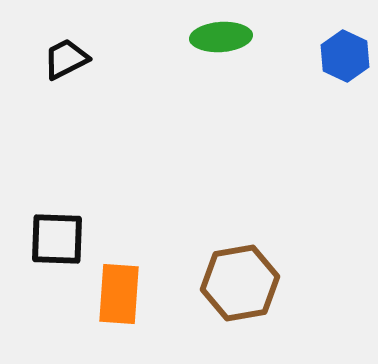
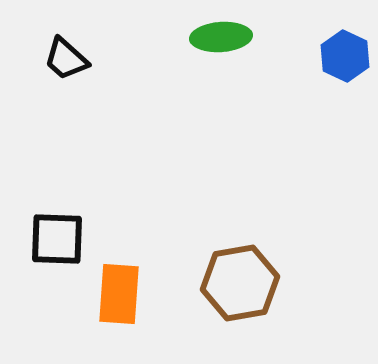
black trapezoid: rotated 111 degrees counterclockwise
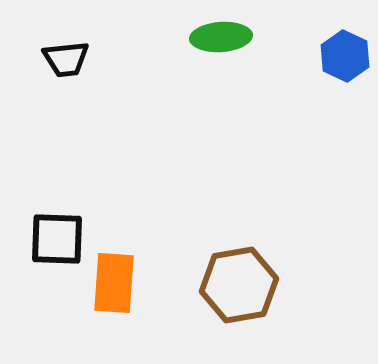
black trapezoid: rotated 48 degrees counterclockwise
brown hexagon: moved 1 px left, 2 px down
orange rectangle: moved 5 px left, 11 px up
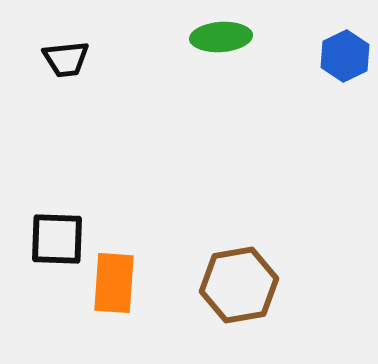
blue hexagon: rotated 9 degrees clockwise
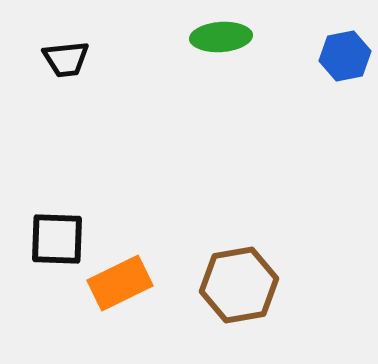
blue hexagon: rotated 15 degrees clockwise
orange rectangle: moved 6 px right; rotated 60 degrees clockwise
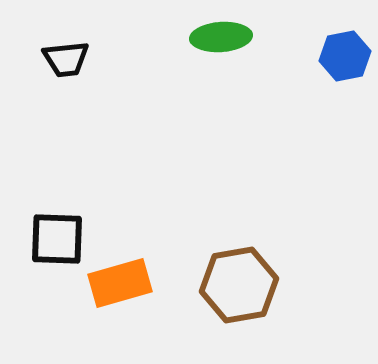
orange rectangle: rotated 10 degrees clockwise
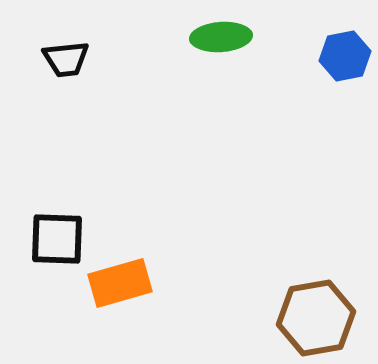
brown hexagon: moved 77 px right, 33 px down
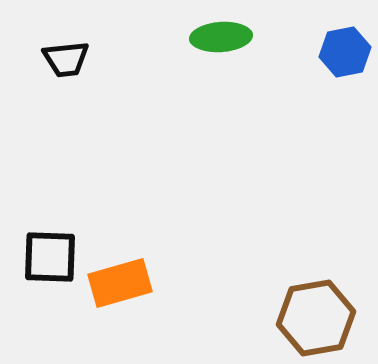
blue hexagon: moved 4 px up
black square: moved 7 px left, 18 px down
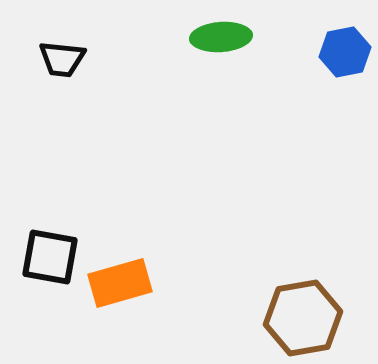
black trapezoid: moved 4 px left; rotated 12 degrees clockwise
black square: rotated 8 degrees clockwise
brown hexagon: moved 13 px left
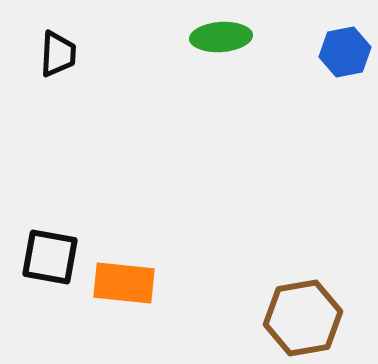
black trapezoid: moved 4 px left, 5 px up; rotated 93 degrees counterclockwise
orange rectangle: moved 4 px right; rotated 22 degrees clockwise
